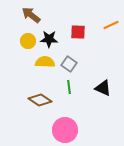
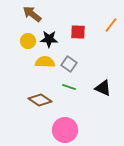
brown arrow: moved 1 px right, 1 px up
orange line: rotated 28 degrees counterclockwise
green line: rotated 64 degrees counterclockwise
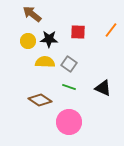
orange line: moved 5 px down
pink circle: moved 4 px right, 8 px up
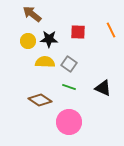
orange line: rotated 63 degrees counterclockwise
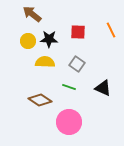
gray square: moved 8 px right
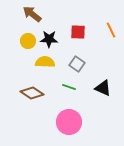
brown diamond: moved 8 px left, 7 px up
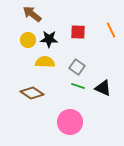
yellow circle: moved 1 px up
gray square: moved 3 px down
green line: moved 9 px right, 1 px up
pink circle: moved 1 px right
